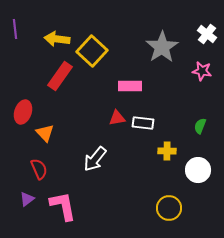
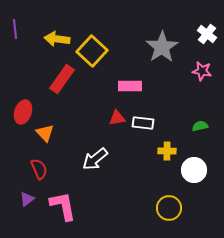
red rectangle: moved 2 px right, 3 px down
green semicircle: rotated 56 degrees clockwise
white arrow: rotated 12 degrees clockwise
white circle: moved 4 px left
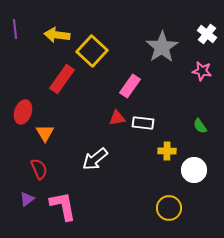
yellow arrow: moved 4 px up
pink rectangle: rotated 55 degrees counterclockwise
green semicircle: rotated 112 degrees counterclockwise
orange triangle: rotated 12 degrees clockwise
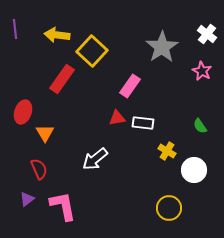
pink star: rotated 18 degrees clockwise
yellow cross: rotated 30 degrees clockwise
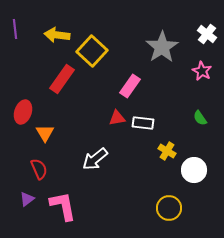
green semicircle: moved 8 px up
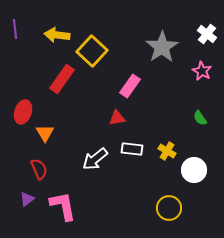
white rectangle: moved 11 px left, 26 px down
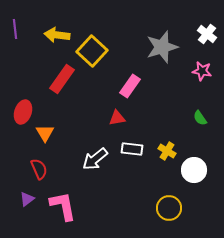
gray star: rotated 16 degrees clockwise
pink star: rotated 18 degrees counterclockwise
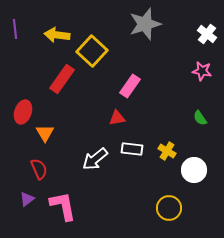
gray star: moved 17 px left, 23 px up
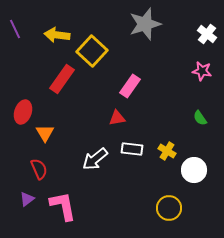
purple line: rotated 18 degrees counterclockwise
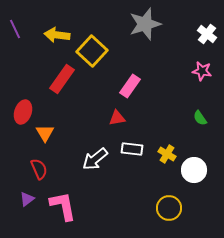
yellow cross: moved 3 px down
